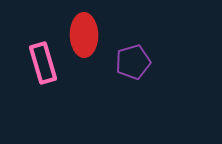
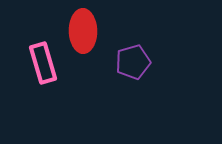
red ellipse: moved 1 px left, 4 px up
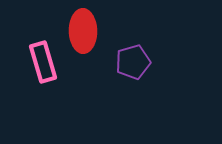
pink rectangle: moved 1 px up
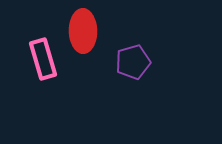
pink rectangle: moved 3 px up
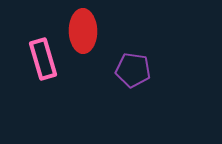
purple pentagon: moved 8 px down; rotated 24 degrees clockwise
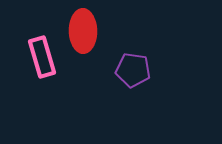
pink rectangle: moved 1 px left, 2 px up
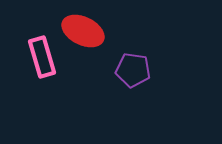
red ellipse: rotated 63 degrees counterclockwise
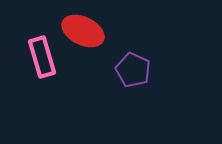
purple pentagon: rotated 16 degrees clockwise
